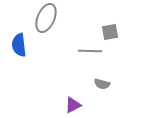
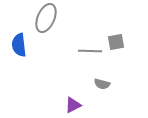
gray square: moved 6 px right, 10 px down
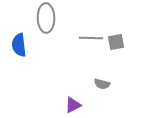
gray ellipse: rotated 24 degrees counterclockwise
gray line: moved 1 px right, 13 px up
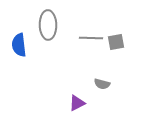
gray ellipse: moved 2 px right, 7 px down
purple triangle: moved 4 px right, 2 px up
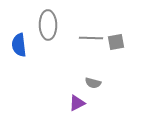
gray semicircle: moved 9 px left, 1 px up
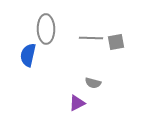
gray ellipse: moved 2 px left, 4 px down
blue semicircle: moved 9 px right, 10 px down; rotated 20 degrees clockwise
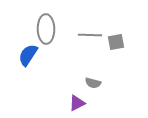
gray line: moved 1 px left, 3 px up
blue semicircle: rotated 20 degrees clockwise
